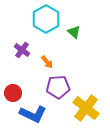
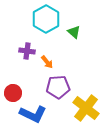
purple cross: moved 5 px right, 1 px down; rotated 28 degrees counterclockwise
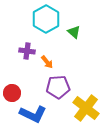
red circle: moved 1 px left
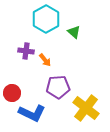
purple cross: moved 1 px left
orange arrow: moved 2 px left, 2 px up
blue L-shape: moved 1 px left, 1 px up
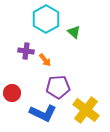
yellow cross: moved 2 px down
blue L-shape: moved 11 px right
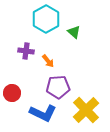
orange arrow: moved 3 px right, 1 px down
yellow cross: rotated 8 degrees clockwise
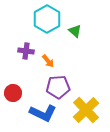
cyan hexagon: moved 1 px right
green triangle: moved 1 px right, 1 px up
red circle: moved 1 px right
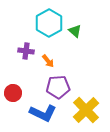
cyan hexagon: moved 2 px right, 4 px down
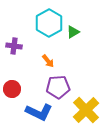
green triangle: moved 2 px left, 1 px down; rotated 48 degrees clockwise
purple cross: moved 12 px left, 5 px up
red circle: moved 1 px left, 4 px up
blue L-shape: moved 4 px left, 1 px up
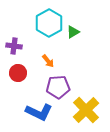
red circle: moved 6 px right, 16 px up
